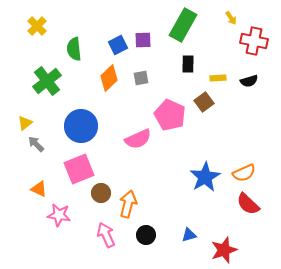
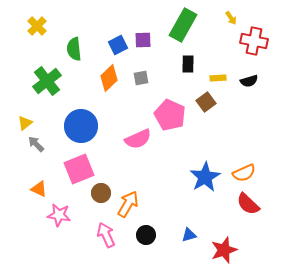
brown square: moved 2 px right
orange arrow: rotated 16 degrees clockwise
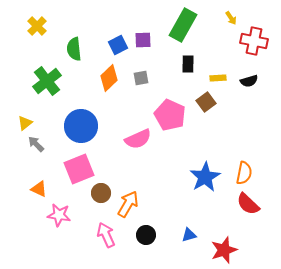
orange semicircle: rotated 55 degrees counterclockwise
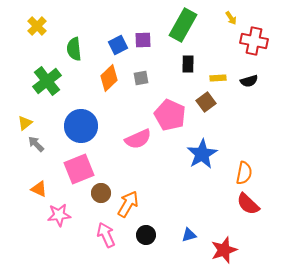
blue star: moved 3 px left, 23 px up
pink star: rotated 15 degrees counterclockwise
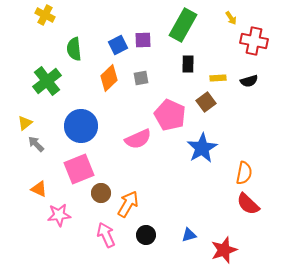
yellow cross: moved 8 px right, 11 px up; rotated 18 degrees counterclockwise
blue star: moved 6 px up
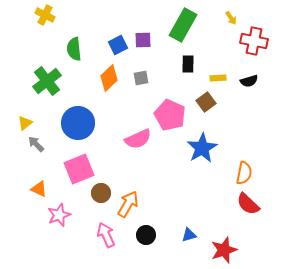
blue circle: moved 3 px left, 3 px up
pink star: rotated 15 degrees counterclockwise
